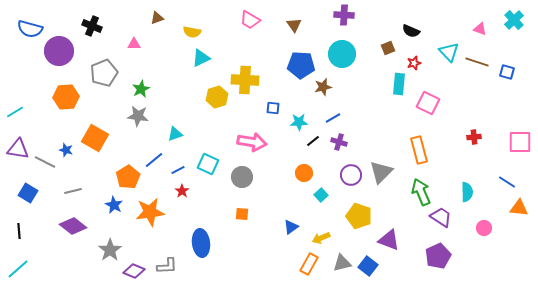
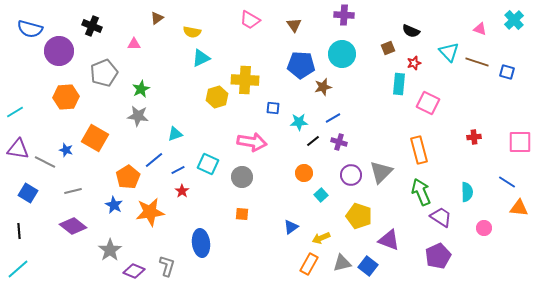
brown triangle at (157, 18): rotated 16 degrees counterclockwise
gray L-shape at (167, 266): rotated 70 degrees counterclockwise
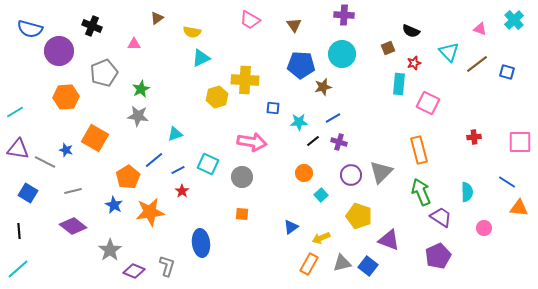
brown line at (477, 62): moved 2 px down; rotated 55 degrees counterclockwise
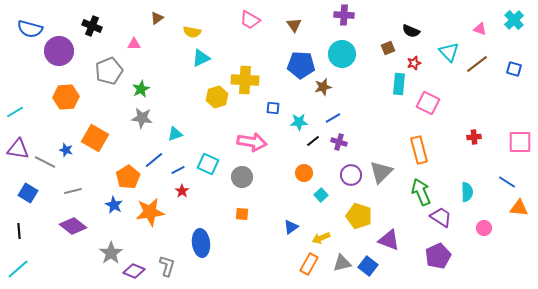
blue square at (507, 72): moved 7 px right, 3 px up
gray pentagon at (104, 73): moved 5 px right, 2 px up
gray star at (138, 116): moved 4 px right, 2 px down
gray star at (110, 250): moved 1 px right, 3 px down
